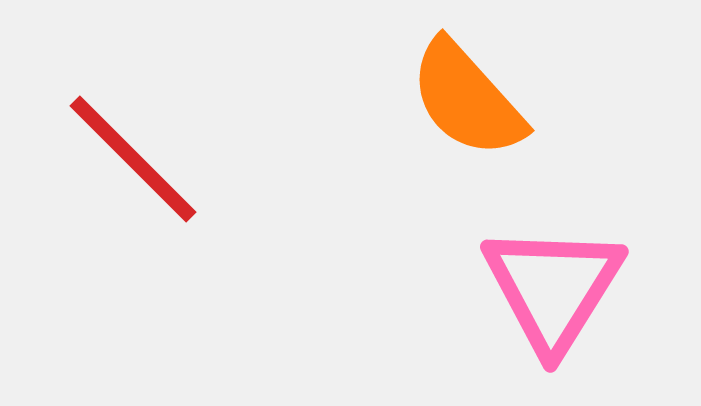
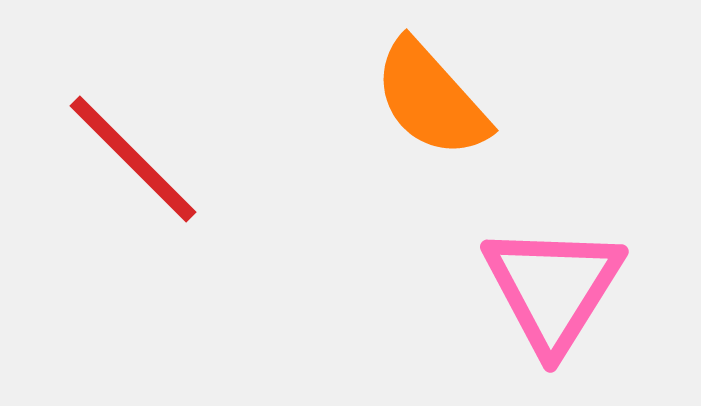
orange semicircle: moved 36 px left
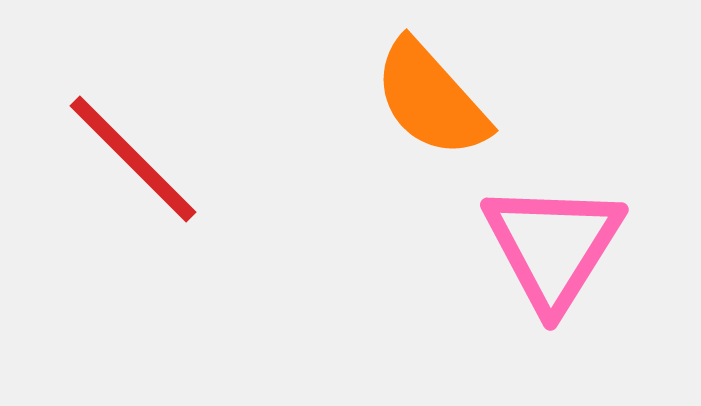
pink triangle: moved 42 px up
